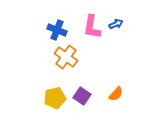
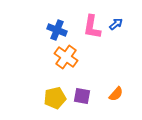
blue arrow: rotated 16 degrees counterclockwise
purple square: rotated 24 degrees counterclockwise
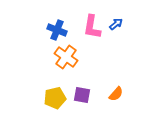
purple square: moved 1 px up
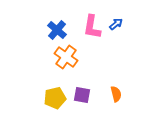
blue cross: rotated 18 degrees clockwise
orange semicircle: rotated 56 degrees counterclockwise
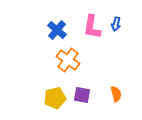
blue arrow: rotated 144 degrees clockwise
orange cross: moved 2 px right, 3 px down
